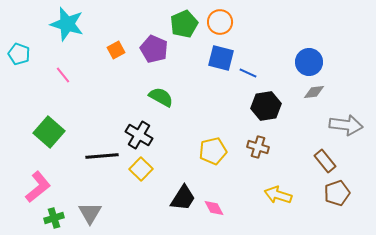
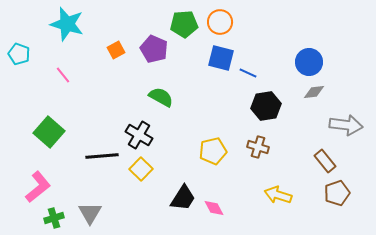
green pentagon: rotated 20 degrees clockwise
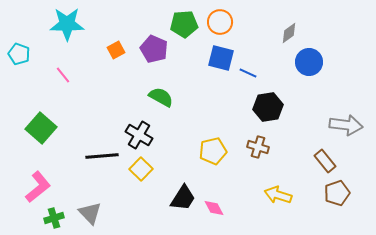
cyan star: rotated 16 degrees counterclockwise
gray diamond: moved 25 px left, 59 px up; rotated 30 degrees counterclockwise
black hexagon: moved 2 px right, 1 px down
green square: moved 8 px left, 4 px up
gray triangle: rotated 15 degrees counterclockwise
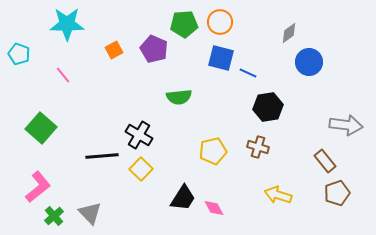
orange square: moved 2 px left
green semicircle: moved 18 px right; rotated 145 degrees clockwise
green cross: moved 2 px up; rotated 24 degrees counterclockwise
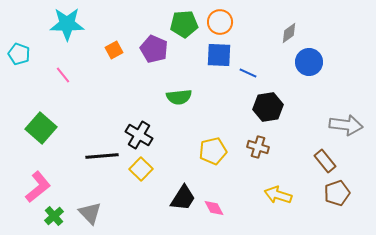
blue square: moved 2 px left, 3 px up; rotated 12 degrees counterclockwise
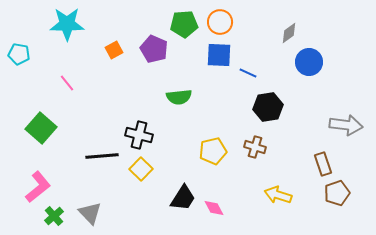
cyan pentagon: rotated 10 degrees counterclockwise
pink line: moved 4 px right, 8 px down
black cross: rotated 16 degrees counterclockwise
brown cross: moved 3 px left
brown rectangle: moved 2 px left, 3 px down; rotated 20 degrees clockwise
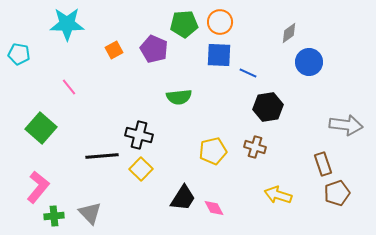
pink line: moved 2 px right, 4 px down
pink L-shape: rotated 12 degrees counterclockwise
green cross: rotated 36 degrees clockwise
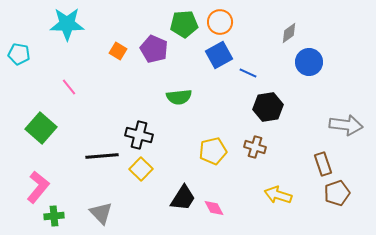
orange square: moved 4 px right, 1 px down; rotated 30 degrees counterclockwise
blue square: rotated 32 degrees counterclockwise
gray triangle: moved 11 px right
